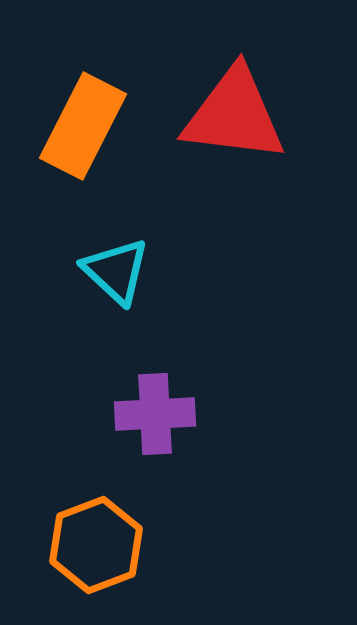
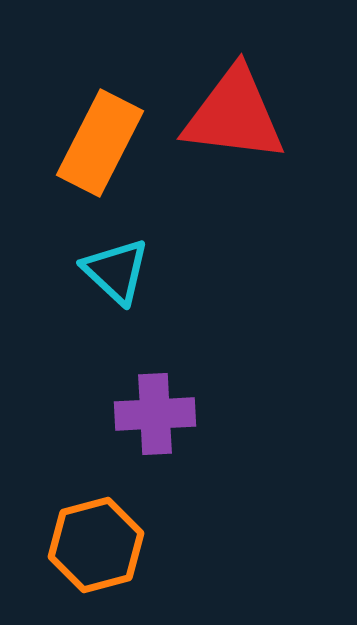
orange rectangle: moved 17 px right, 17 px down
orange hexagon: rotated 6 degrees clockwise
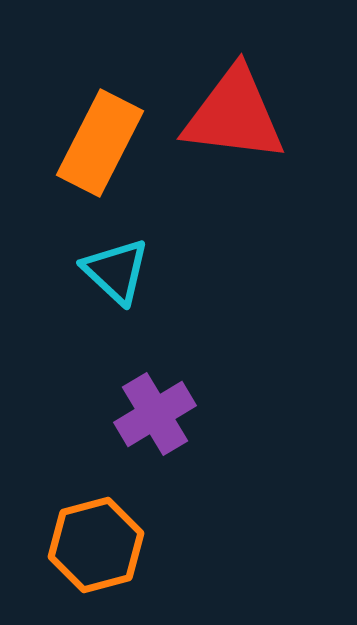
purple cross: rotated 28 degrees counterclockwise
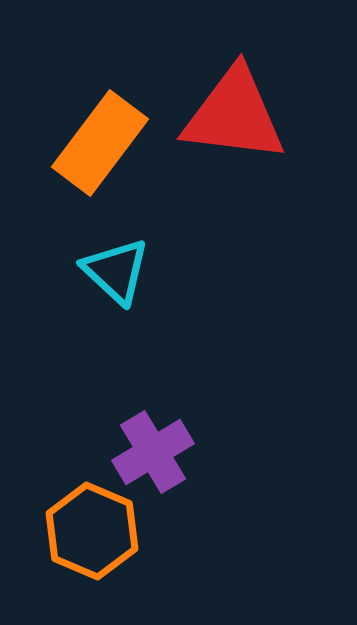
orange rectangle: rotated 10 degrees clockwise
purple cross: moved 2 px left, 38 px down
orange hexagon: moved 4 px left, 14 px up; rotated 22 degrees counterclockwise
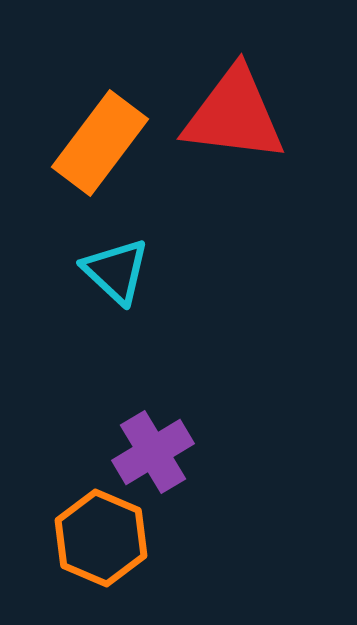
orange hexagon: moved 9 px right, 7 px down
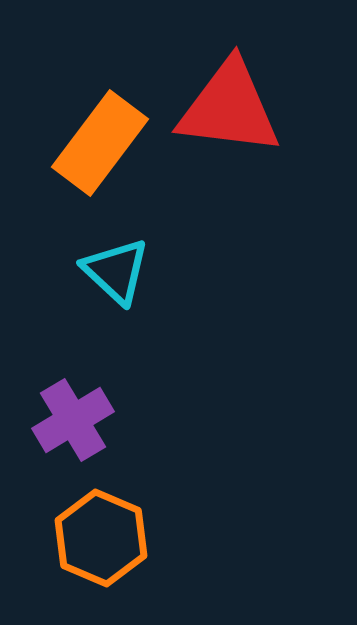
red triangle: moved 5 px left, 7 px up
purple cross: moved 80 px left, 32 px up
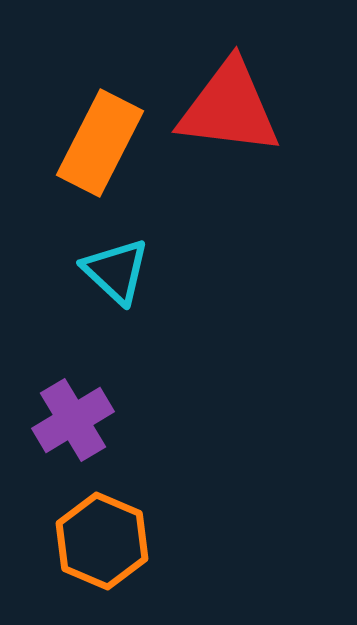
orange rectangle: rotated 10 degrees counterclockwise
orange hexagon: moved 1 px right, 3 px down
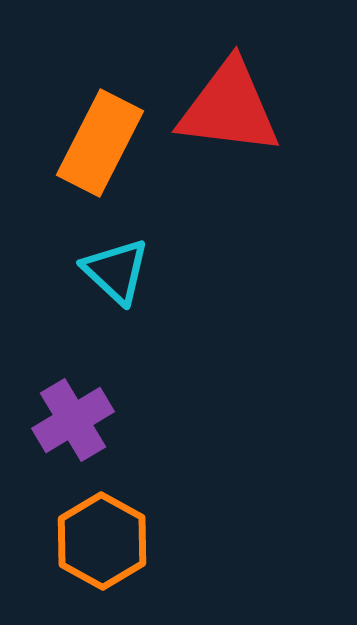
orange hexagon: rotated 6 degrees clockwise
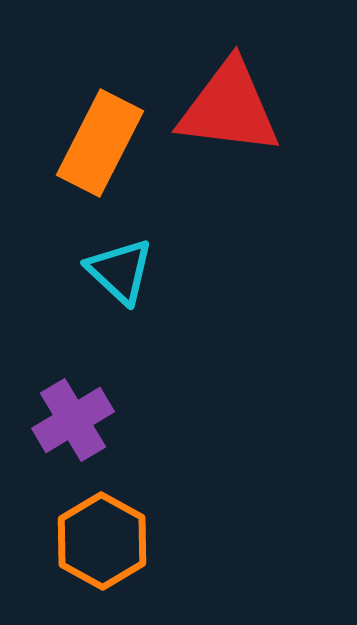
cyan triangle: moved 4 px right
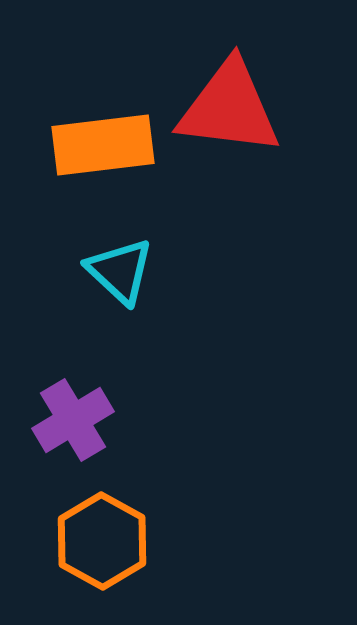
orange rectangle: moved 3 px right, 2 px down; rotated 56 degrees clockwise
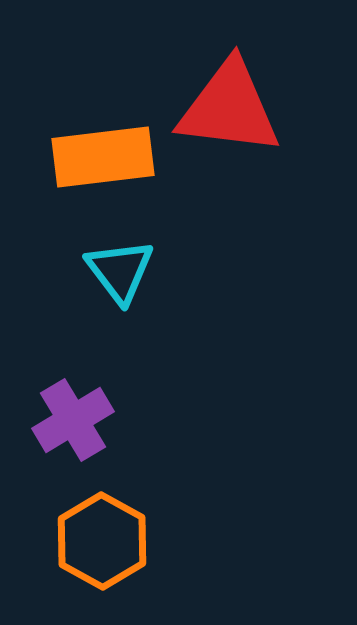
orange rectangle: moved 12 px down
cyan triangle: rotated 10 degrees clockwise
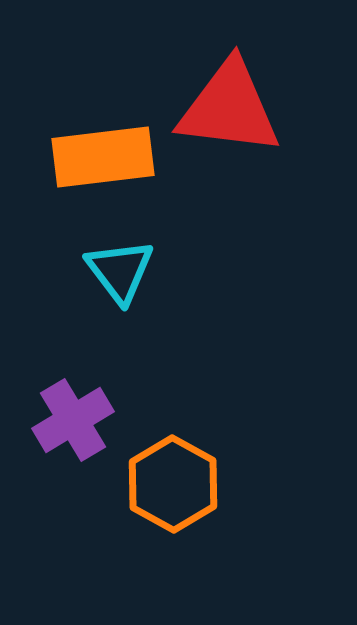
orange hexagon: moved 71 px right, 57 px up
